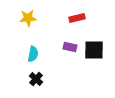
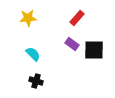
red rectangle: rotated 35 degrees counterclockwise
purple rectangle: moved 2 px right, 3 px up; rotated 24 degrees clockwise
cyan semicircle: rotated 56 degrees counterclockwise
black cross: moved 2 px down; rotated 24 degrees counterclockwise
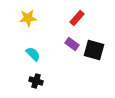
black square: rotated 15 degrees clockwise
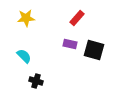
yellow star: moved 2 px left
purple rectangle: moved 2 px left; rotated 24 degrees counterclockwise
cyan semicircle: moved 9 px left, 2 px down
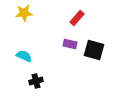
yellow star: moved 2 px left, 5 px up
cyan semicircle: rotated 21 degrees counterclockwise
black cross: rotated 32 degrees counterclockwise
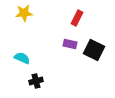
red rectangle: rotated 14 degrees counterclockwise
black square: rotated 10 degrees clockwise
cyan semicircle: moved 2 px left, 2 px down
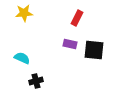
black square: rotated 20 degrees counterclockwise
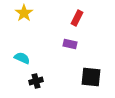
yellow star: rotated 30 degrees counterclockwise
black square: moved 3 px left, 27 px down
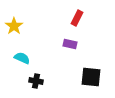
yellow star: moved 10 px left, 13 px down
black cross: rotated 24 degrees clockwise
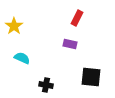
black cross: moved 10 px right, 4 px down
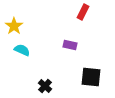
red rectangle: moved 6 px right, 6 px up
purple rectangle: moved 1 px down
cyan semicircle: moved 8 px up
black cross: moved 1 px left, 1 px down; rotated 32 degrees clockwise
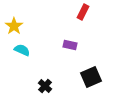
black square: rotated 30 degrees counterclockwise
